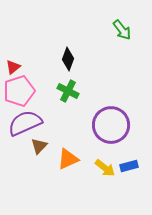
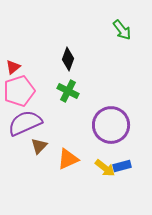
blue rectangle: moved 7 px left
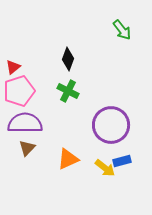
purple semicircle: rotated 24 degrees clockwise
brown triangle: moved 12 px left, 2 px down
blue rectangle: moved 5 px up
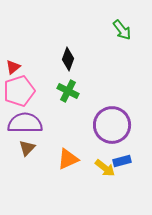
purple circle: moved 1 px right
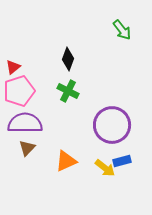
orange triangle: moved 2 px left, 2 px down
